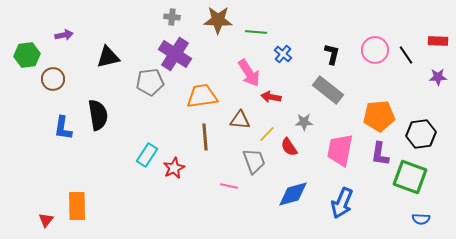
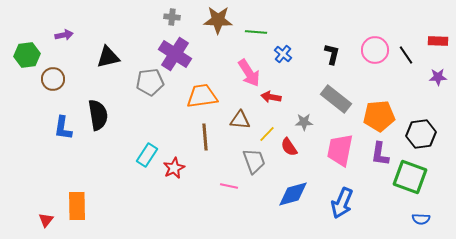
gray rectangle: moved 8 px right, 9 px down
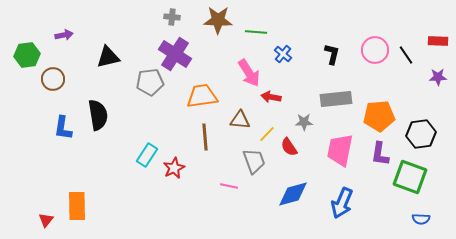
gray rectangle: rotated 44 degrees counterclockwise
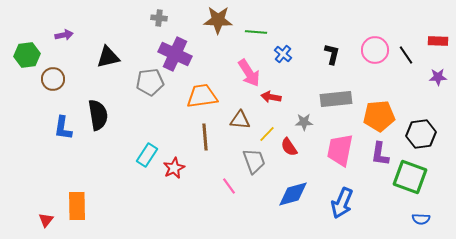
gray cross: moved 13 px left, 1 px down
purple cross: rotated 8 degrees counterclockwise
pink line: rotated 42 degrees clockwise
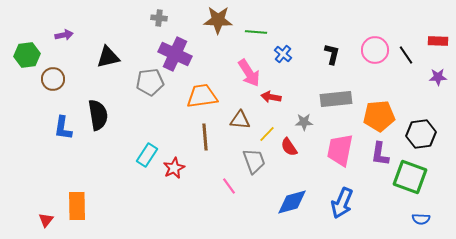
blue diamond: moved 1 px left, 8 px down
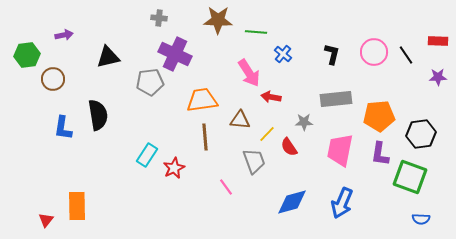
pink circle: moved 1 px left, 2 px down
orange trapezoid: moved 4 px down
pink line: moved 3 px left, 1 px down
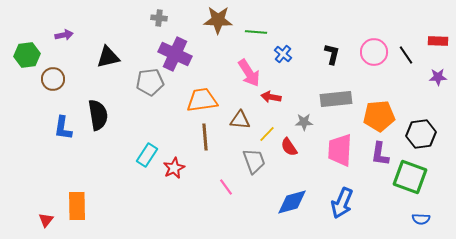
pink trapezoid: rotated 8 degrees counterclockwise
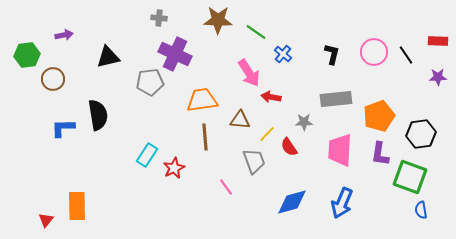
green line: rotated 30 degrees clockwise
orange pentagon: rotated 16 degrees counterclockwise
blue L-shape: rotated 80 degrees clockwise
blue semicircle: moved 9 px up; rotated 78 degrees clockwise
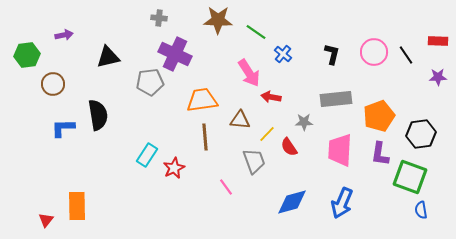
brown circle: moved 5 px down
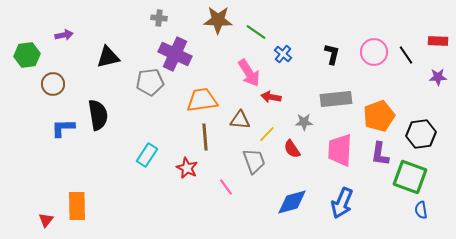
red semicircle: moved 3 px right, 2 px down
red star: moved 13 px right; rotated 20 degrees counterclockwise
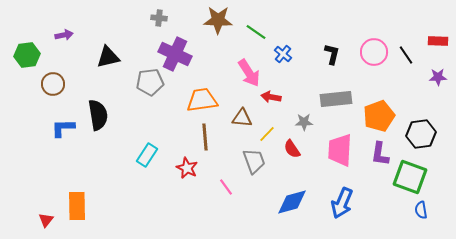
brown triangle: moved 2 px right, 2 px up
